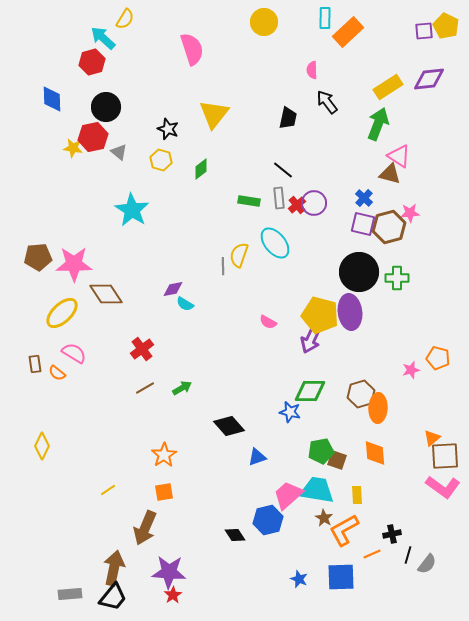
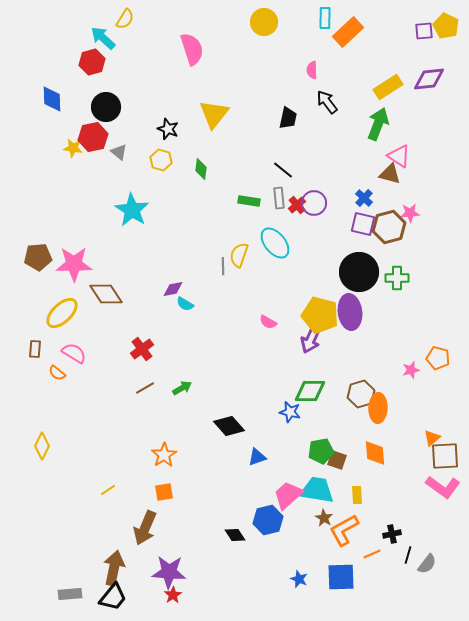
green diamond at (201, 169): rotated 45 degrees counterclockwise
brown rectangle at (35, 364): moved 15 px up; rotated 12 degrees clockwise
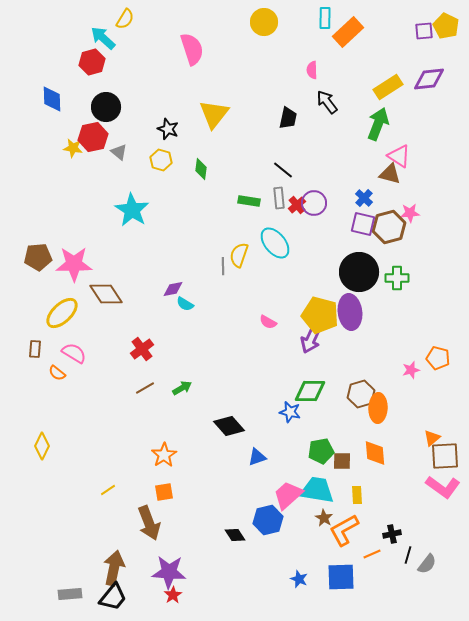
brown square at (337, 460): moved 5 px right, 1 px down; rotated 18 degrees counterclockwise
brown arrow at (145, 528): moved 4 px right, 5 px up; rotated 44 degrees counterclockwise
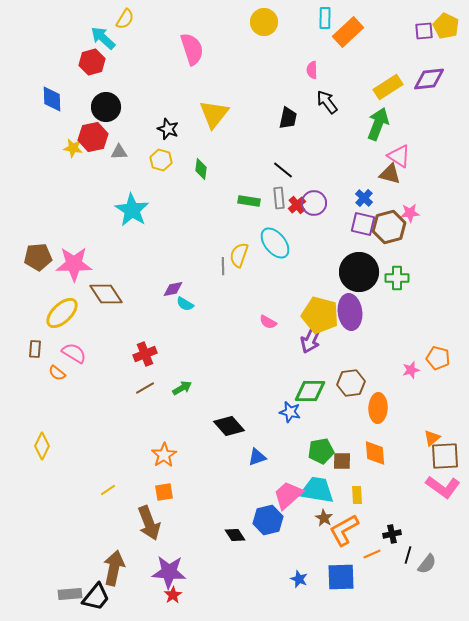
gray triangle at (119, 152): rotated 42 degrees counterclockwise
red cross at (142, 349): moved 3 px right, 5 px down; rotated 15 degrees clockwise
brown hexagon at (361, 394): moved 10 px left, 11 px up; rotated 8 degrees clockwise
black trapezoid at (113, 597): moved 17 px left
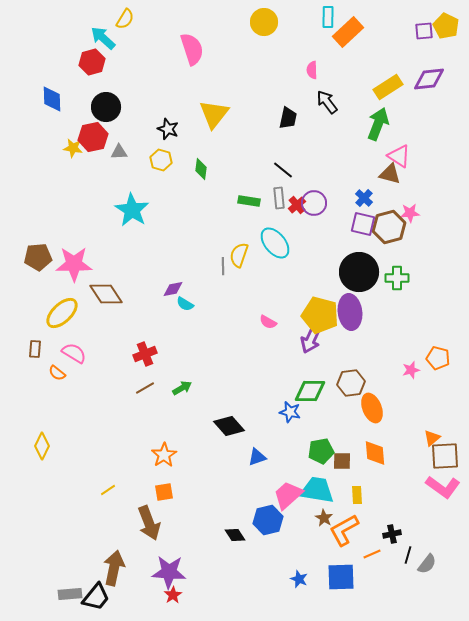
cyan rectangle at (325, 18): moved 3 px right, 1 px up
orange ellipse at (378, 408): moved 6 px left; rotated 24 degrees counterclockwise
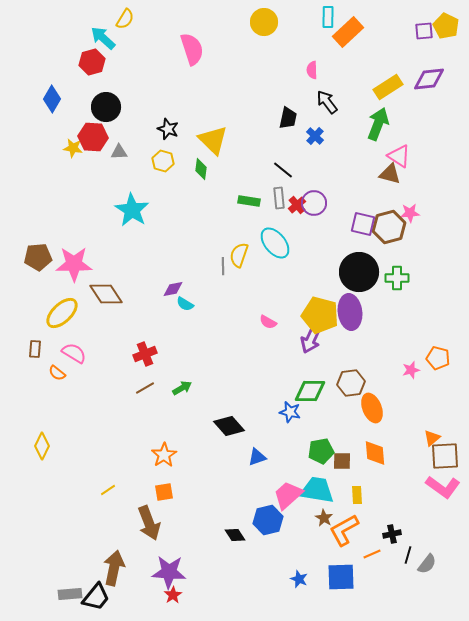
blue diamond at (52, 99): rotated 32 degrees clockwise
yellow triangle at (214, 114): moved 1 px left, 26 px down; rotated 24 degrees counterclockwise
red hexagon at (93, 137): rotated 16 degrees clockwise
yellow hexagon at (161, 160): moved 2 px right, 1 px down
blue cross at (364, 198): moved 49 px left, 62 px up
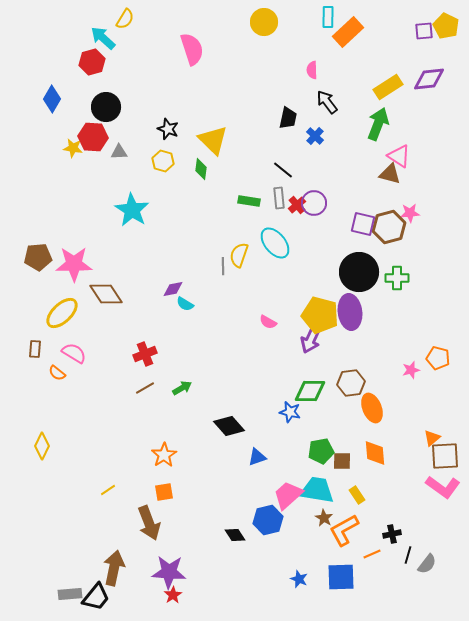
yellow rectangle at (357, 495): rotated 30 degrees counterclockwise
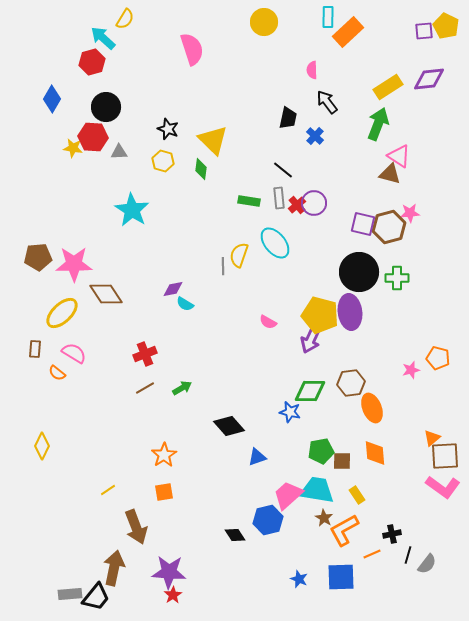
brown arrow at (149, 523): moved 13 px left, 4 px down
